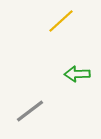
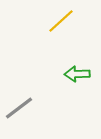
gray line: moved 11 px left, 3 px up
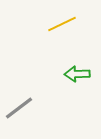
yellow line: moved 1 px right, 3 px down; rotated 16 degrees clockwise
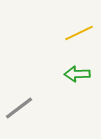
yellow line: moved 17 px right, 9 px down
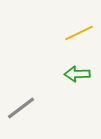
gray line: moved 2 px right
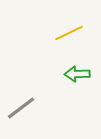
yellow line: moved 10 px left
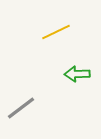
yellow line: moved 13 px left, 1 px up
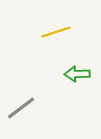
yellow line: rotated 8 degrees clockwise
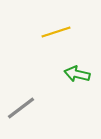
green arrow: rotated 15 degrees clockwise
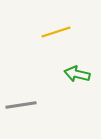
gray line: moved 3 px up; rotated 28 degrees clockwise
